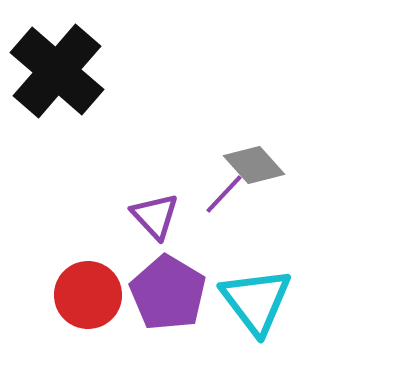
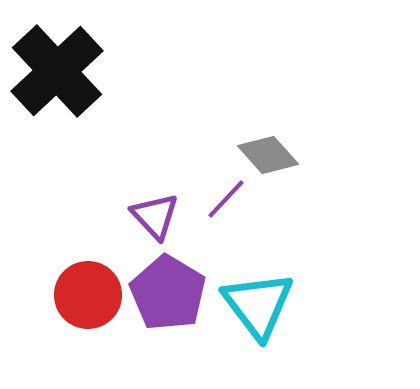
black cross: rotated 6 degrees clockwise
gray diamond: moved 14 px right, 10 px up
purple line: moved 2 px right, 5 px down
cyan triangle: moved 2 px right, 4 px down
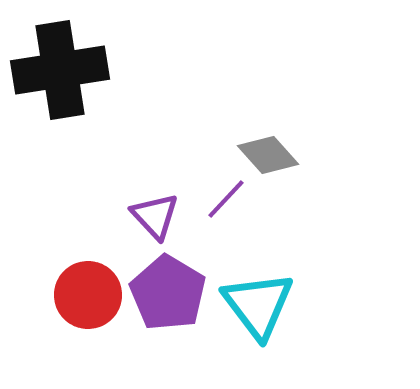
black cross: moved 3 px right, 1 px up; rotated 34 degrees clockwise
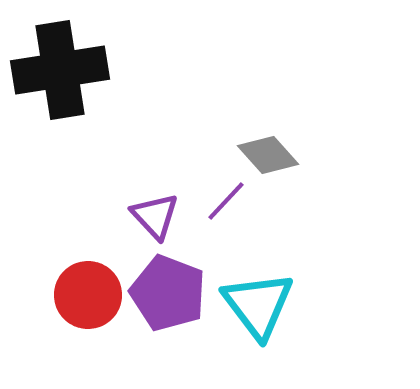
purple line: moved 2 px down
purple pentagon: rotated 10 degrees counterclockwise
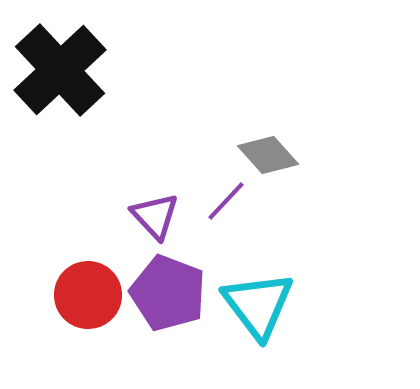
black cross: rotated 34 degrees counterclockwise
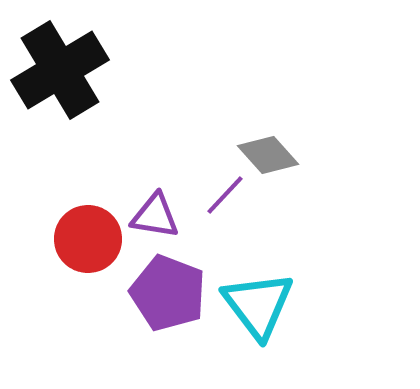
black cross: rotated 12 degrees clockwise
purple line: moved 1 px left, 6 px up
purple triangle: rotated 38 degrees counterclockwise
red circle: moved 56 px up
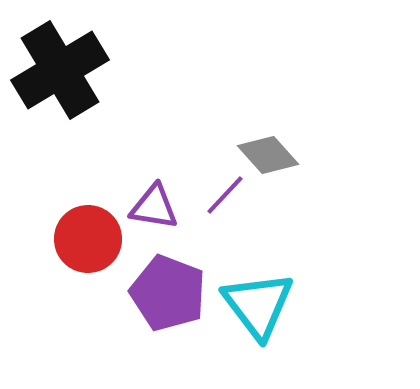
purple triangle: moved 1 px left, 9 px up
